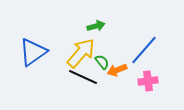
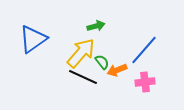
blue triangle: moved 13 px up
pink cross: moved 3 px left, 1 px down
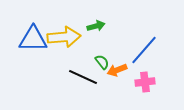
blue triangle: rotated 36 degrees clockwise
yellow arrow: moved 17 px left, 16 px up; rotated 44 degrees clockwise
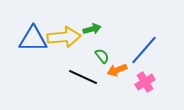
green arrow: moved 4 px left, 3 px down
green semicircle: moved 6 px up
pink cross: rotated 24 degrees counterclockwise
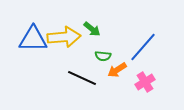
green arrow: rotated 54 degrees clockwise
blue line: moved 1 px left, 3 px up
green semicircle: moved 1 px right; rotated 133 degrees clockwise
orange arrow: rotated 12 degrees counterclockwise
black line: moved 1 px left, 1 px down
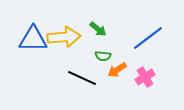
green arrow: moved 6 px right
blue line: moved 5 px right, 9 px up; rotated 12 degrees clockwise
pink cross: moved 5 px up
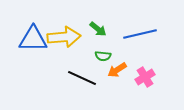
blue line: moved 8 px left, 4 px up; rotated 24 degrees clockwise
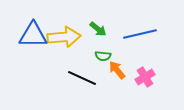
blue triangle: moved 4 px up
orange arrow: rotated 84 degrees clockwise
